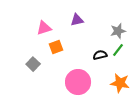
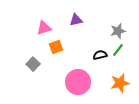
purple triangle: moved 1 px left
orange star: rotated 24 degrees counterclockwise
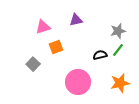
pink triangle: moved 1 px left, 1 px up
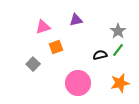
gray star: rotated 21 degrees counterclockwise
pink circle: moved 1 px down
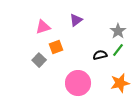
purple triangle: rotated 24 degrees counterclockwise
gray square: moved 6 px right, 4 px up
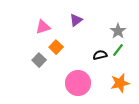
orange square: rotated 24 degrees counterclockwise
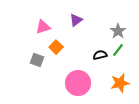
gray square: moved 2 px left; rotated 24 degrees counterclockwise
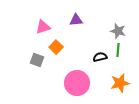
purple triangle: rotated 32 degrees clockwise
gray star: rotated 21 degrees counterclockwise
green line: rotated 32 degrees counterclockwise
black semicircle: moved 2 px down
pink circle: moved 1 px left
